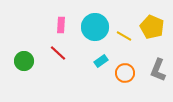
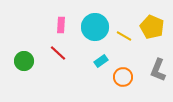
orange circle: moved 2 px left, 4 px down
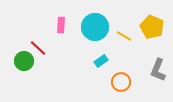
red line: moved 20 px left, 5 px up
orange circle: moved 2 px left, 5 px down
